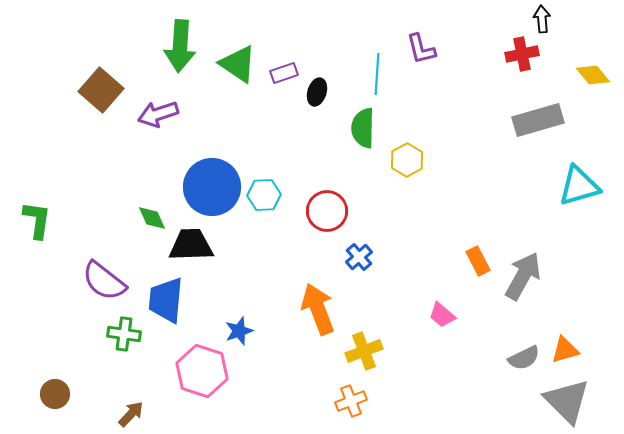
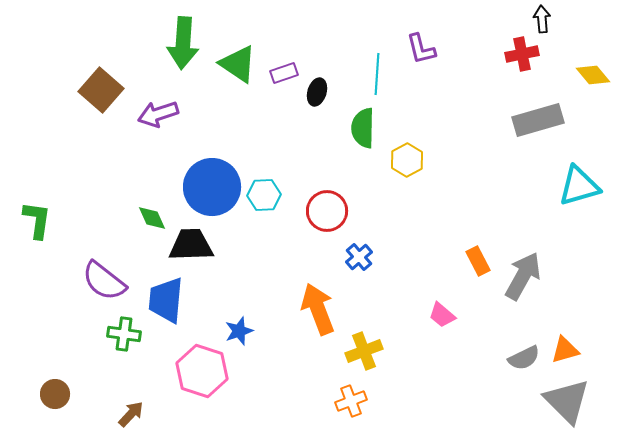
green arrow: moved 3 px right, 3 px up
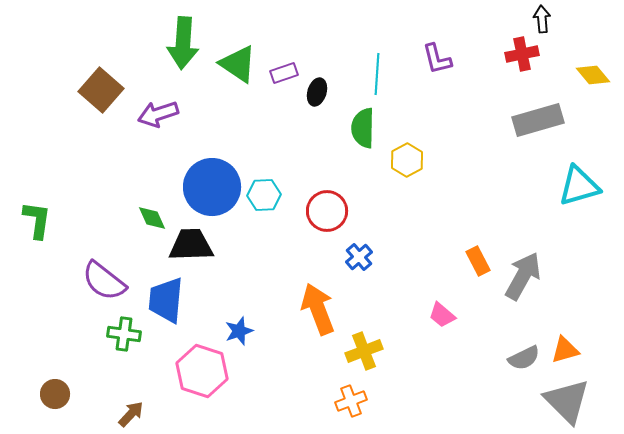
purple L-shape: moved 16 px right, 10 px down
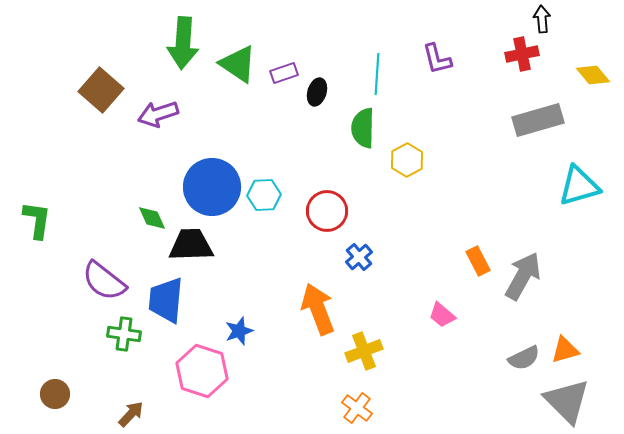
orange cross: moved 6 px right, 7 px down; rotated 32 degrees counterclockwise
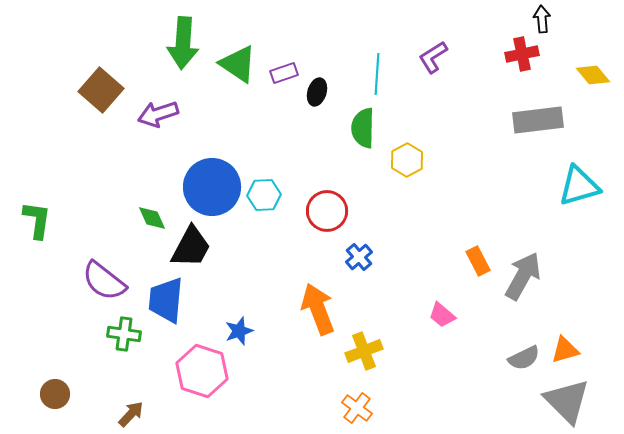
purple L-shape: moved 4 px left, 2 px up; rotated 72 degrees clockwise
gray rectangle: rotated 9 degrees clockwise
black trapezoid: moved 2 px down; rotated 120 degrees clockwise
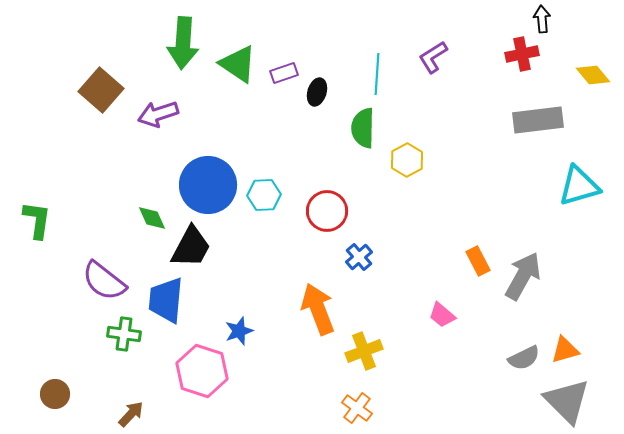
blue circle: moved 4 px left, 2 px up
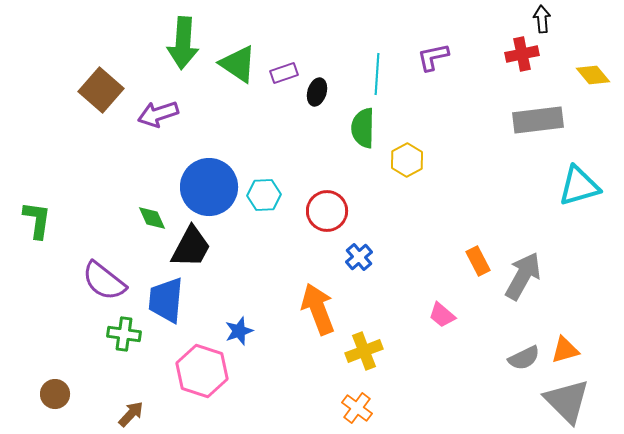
purple L-shape: rotated 20 degrees clockwise
blue circle: moved 1 px right, 2 px down
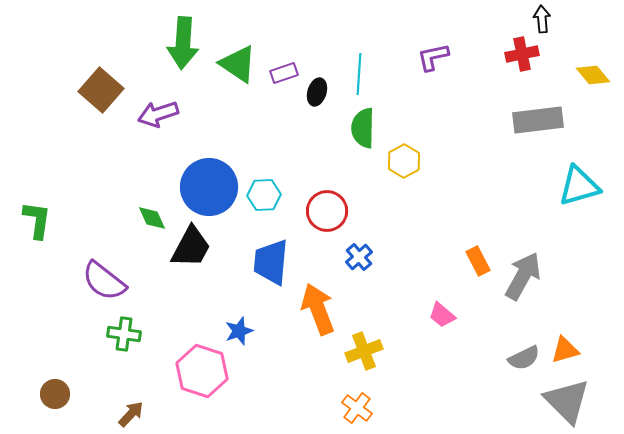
cyan line: moved 18 px left
yellow hexagon: moved 3 px left, 1 px down
blue trapezoid: moved 105 px right, 38 px up
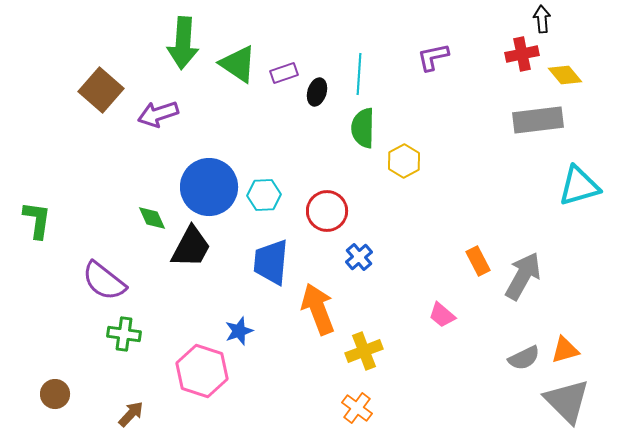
yellow diamond: moved 28 px left
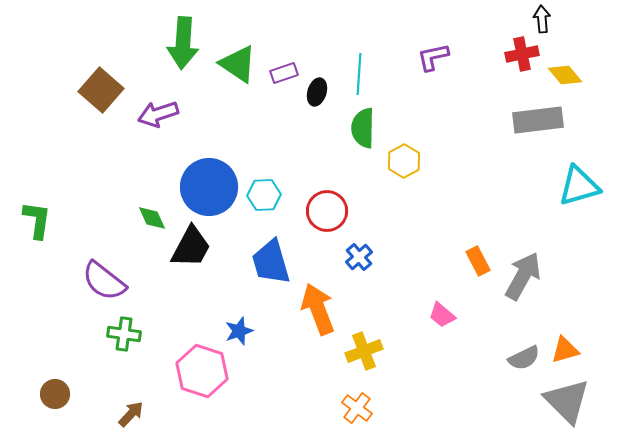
blue trapezoid: rotated 21 degrees counterclockwise
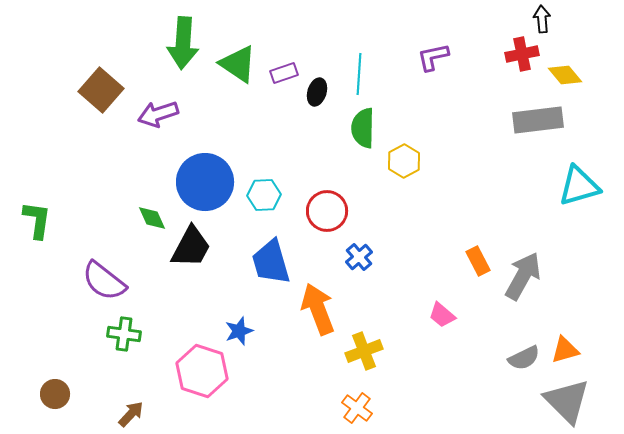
blue circle: moved 4 px left, 5 px up
